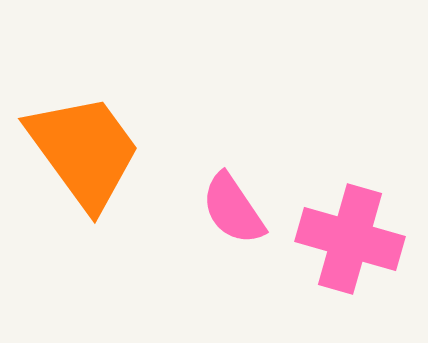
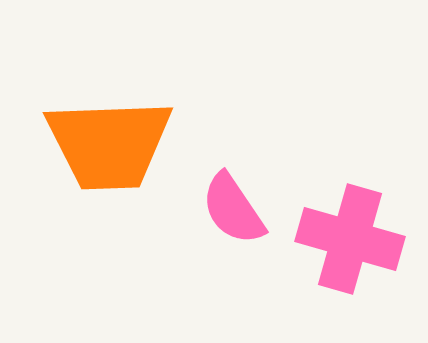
orange trapezoid: moved 25 px right, 7 px up; rotated 124 degrees clockwise
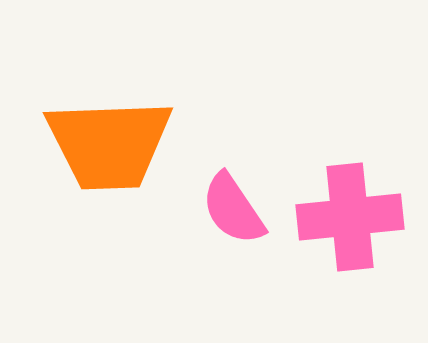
pink cross: moved 22 px up; rotated 22 degrees counterclockwise
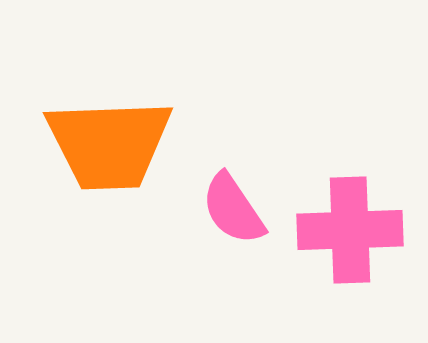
pink cross: moved 13 px down; rotated 4 degrees clockwise
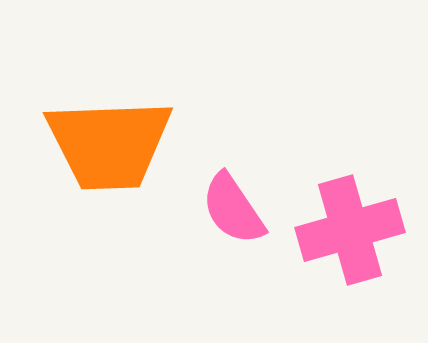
pink cross: rotated 14 degrees counterclockwise
